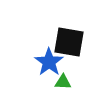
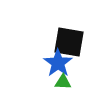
blue star: moved 9 px right, 1 px down
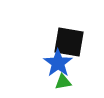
green triangle: rotated 12 degrees counterclockwise
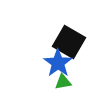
black square: rotated 20 degrees clockwise
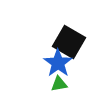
green triangle: moved 4 px left, 2 px down
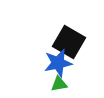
blue star: rotated 24 degrees clockwise
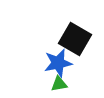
black square: moved 6 px right, 3 px up
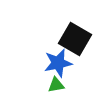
green triangle: moved 3 px left, 1 px down
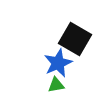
blue star: rotated 12 degrees counterclockwise
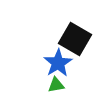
blue star: rotated 8 degrees counterclockwise
